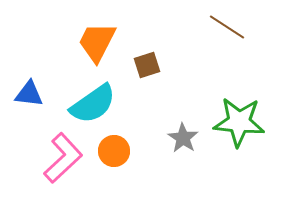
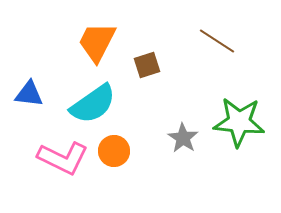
brown line: moved 10 px left, 14 px down
pink L-shape: rotated 69 degrees clockwise
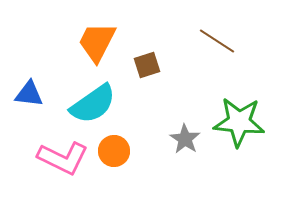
gray star: moved 2 px right, 1 px down
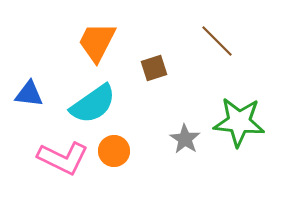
brown line: rotated 12 degrees clockwise
brown square: moved 7 px right, 3 px down
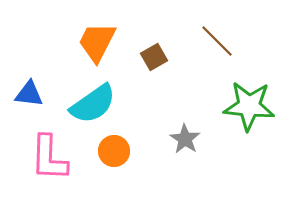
brown square: moved 11 px up; rotated 12 degrees counterclockwise
green star: moved 10 px right, 16 px up
pink L-shape: moved 14 px left; rotated 66 degrees clockwise
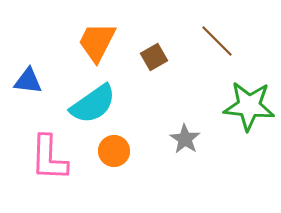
blue triangle: moved 1 px left, 13 px up
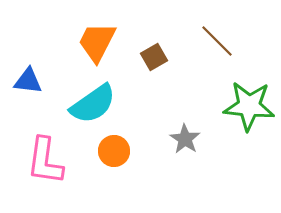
pink L-shape: moved 4 px left, 3 px down; rotated 6 degrees clockwise
